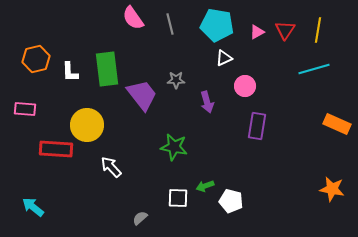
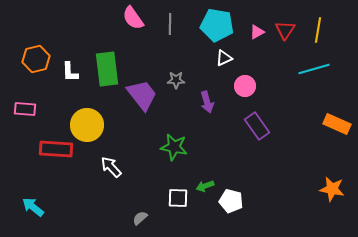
gray line: rotated 15 degrees clockwise
purple rectangle: rotated 44 degrees counterclockwise
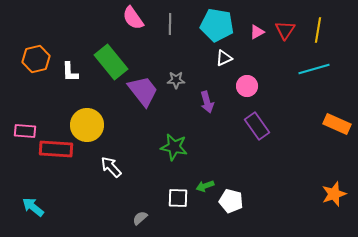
green rectangle: moved 4 px right, 7 px up; rotated 32 degrees counterclockwise
pink circle: moved 2 px right
purple trapezoid: moved 1 px right, 4 px up
pink rectangle: moved 22 px down
orange star: moved 2 px right, 5 px down; rotated 30 degrees counterclockwise
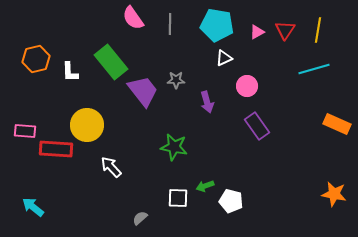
orange star: rotated 30 degrees clockwise
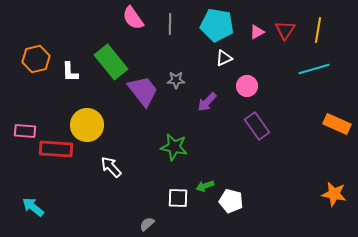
purple arrow: rotated 60 degrees clockwise
gray semicircle: moved 7 px right, 6 px down
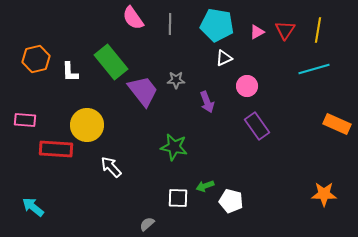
purple arrow: rotated 65 degrees counterclockwise
pink rectangle: moved 11 px up
orange star: moved 10 px left; rotated 10 degrees counterclockwise
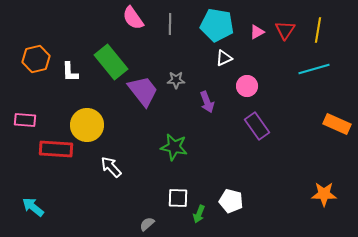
green arrow: moved 6 px left, 28 px down; rotated 48 degrees counterclockwise
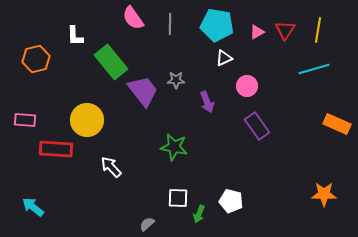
white L-shape: moved 5 px right, 36 px up
yellow circle: moved 5 px up
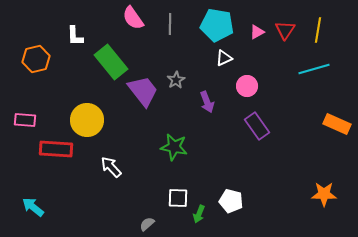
gray star: rotated 30 degrees counterclockwise
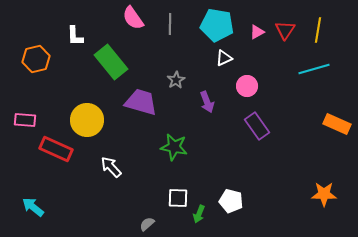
purple trapezoid: moved 2 px left, 11 px down; rotated 36 degrees counterclockwise
red rectangle: rotated 20 degrees clockwise
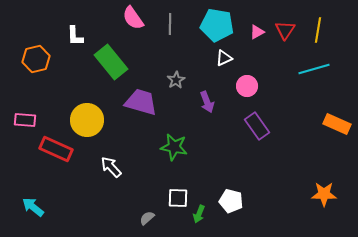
gray semicircle: moved 6 px up
